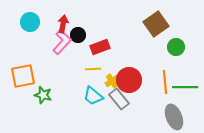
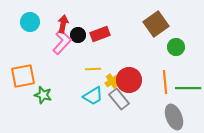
red rectangle: moved 13 px up
green line: moved 3 px right, 1 px down
cyan trapezoid: rotated 70 degrees counterclockwise
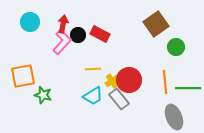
red rectangle: rotated 48 degrees clockwise
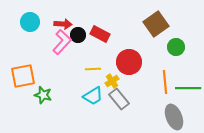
red arrow: rotated 84 degrees clockwise
red circle: moved 18 px up
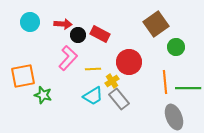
pink L-shape: moved 6 px right, 16 px down
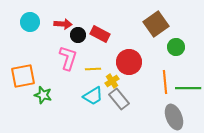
pink L-shape: rotated 25 degrees counterclockwise
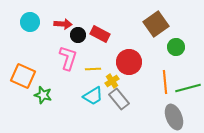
orange square: rotated 35 degrees clockwise
green line: rotated 15 degrees counterclockwise
